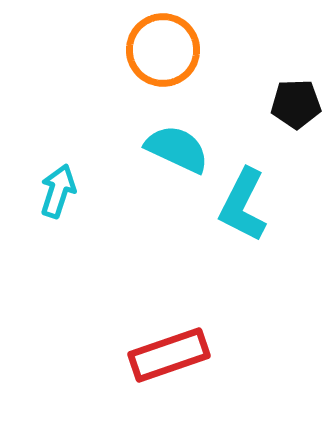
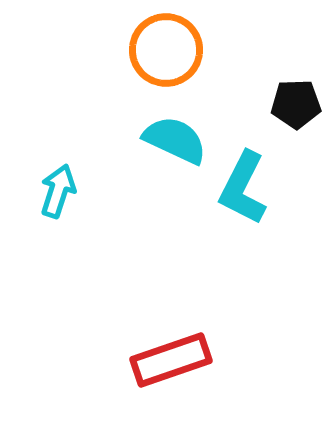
orange circle: moved 3 px right
cyan semicircle: moved 2 px left, 9 px up
cyan L-shape: moved 17 px up
red rectangle: moved 2 px right, 5 px down
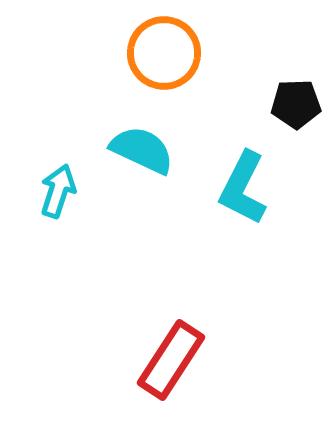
orange circle: moved 2 px left, 3 px down
cyan semicircle: moved 33 px left, 10 px down
red rectangle: rotated 38 degrees counterclockwise
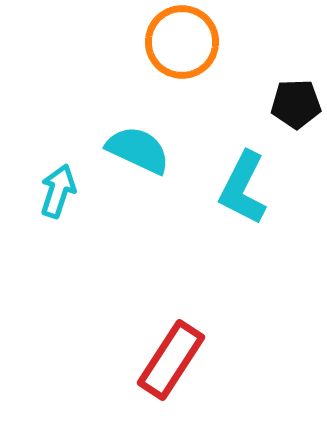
orange circle: moved 18 px right, 11 px up
cyan semicircle: moved 4 px left
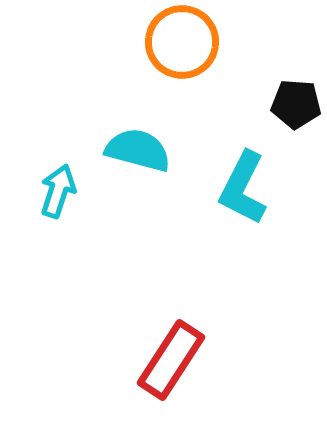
black pentagon: rotated 6 degrees clockwise
cyan semicircle: rotated 10 degrees counterclockwise
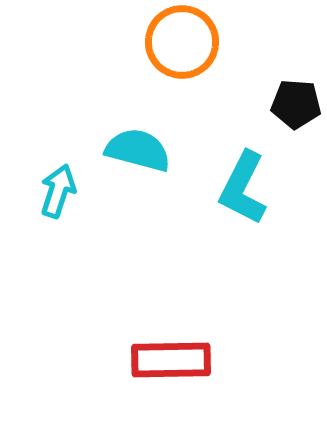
red rectangle: rotated 56 degrees clockwise
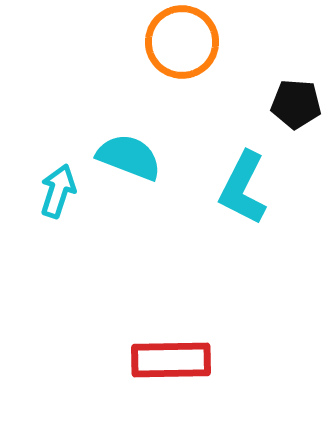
cyan semicircle: moved 9 px left, 7 px down; rotated 6 degrees clockwise
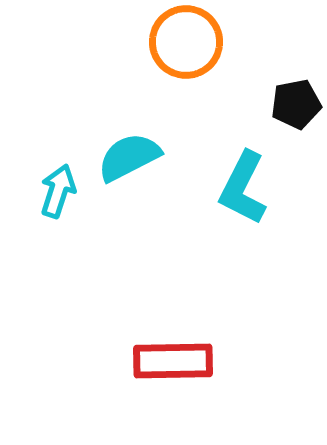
orange circle: moved 4 px right
black pentagon: rotated 15 degrees counterclockwise
cyan semicircle: rotated 48 degrees counterclockwise
red rectangle: moved 2 px right, 1 px down
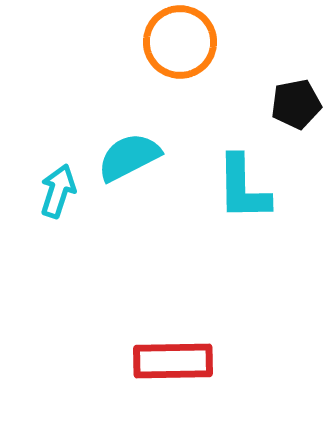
orange circle: moved 6 px left
cyan L-shape: rotated 28 degrees counterclockwise
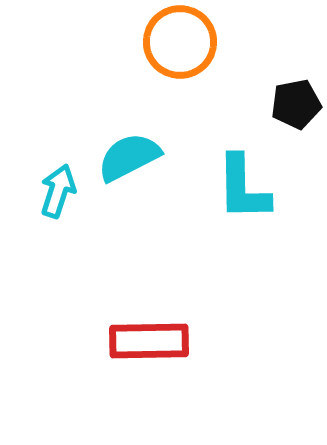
red rectangle: moved 24 px left, 20 px up
